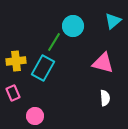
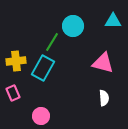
cyan triangle: rotated 42 degrees clockwise
green line: moved 2 px left
white semicircle: moved 1 px left
pink circle: moved 6 px right
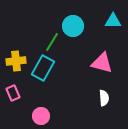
pink triangle: moved 1 px left
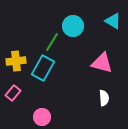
cyan triangle: rotated 30 degrees clockwise
pink rectangle: rotated 63 degrees clockwise
pink circle: moved 1 px right, 1 px down
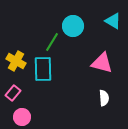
yellow cross: rotated 36 degrees clockwise
cyan rectangle: moved 1 px down; rotated 30 degrees counterclockwise
pink circle: moved 20 px left
